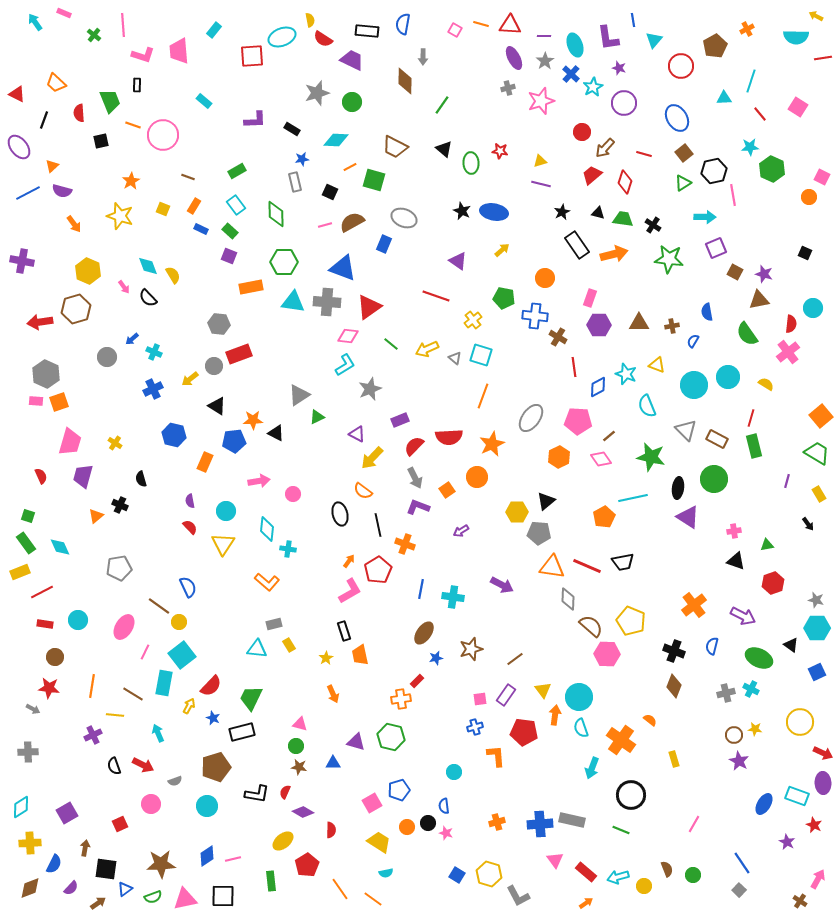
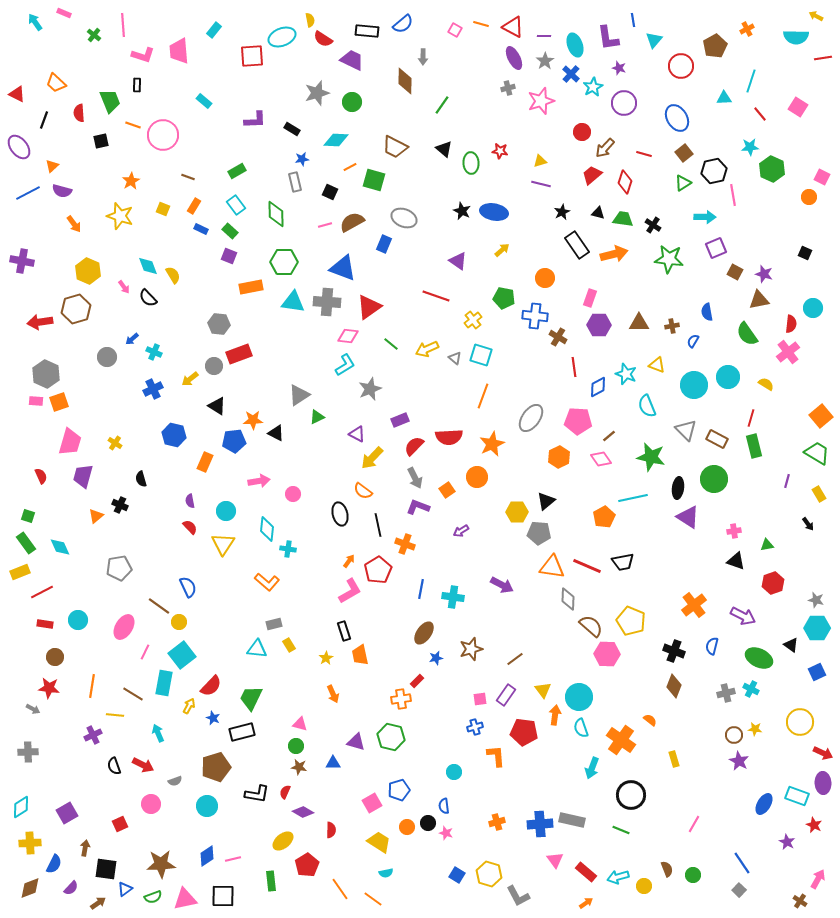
blue semicircle at (403, 24): rotated 140 degrees counterclockwise
red triangle at (510, 25): moved 3 px right, 2 px down; rotated 25 degrees clockwise
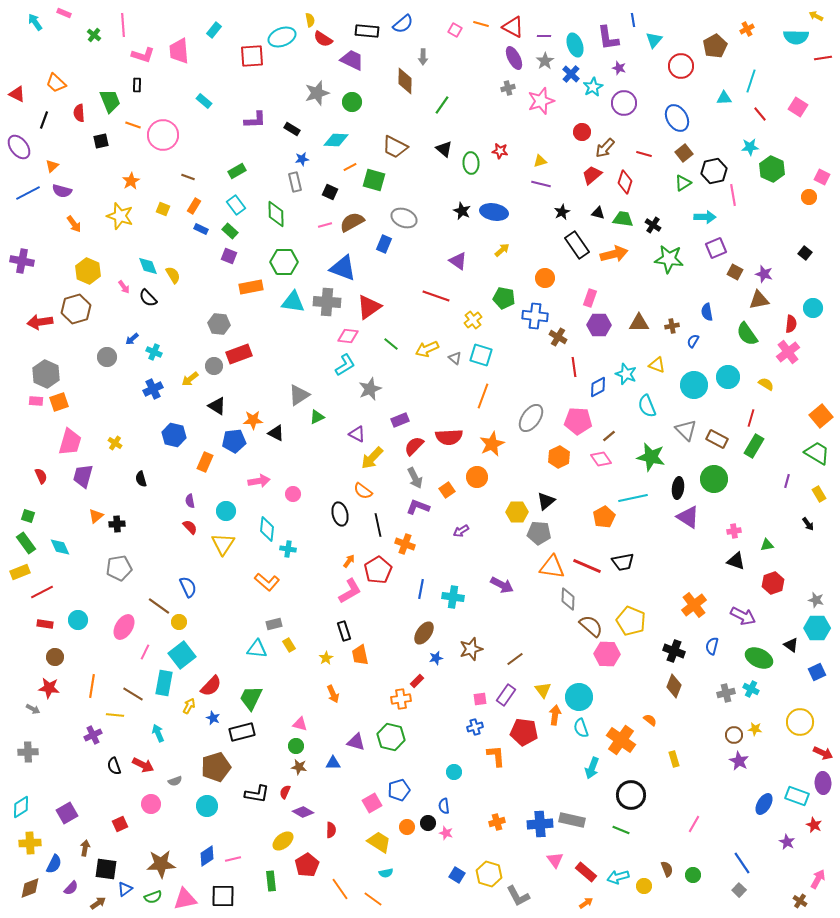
black square at (805, 253): rotated 16 degrees clockwise
green rectangle at (754, 446): rotated 45 degrees clockwise
black cross at (120, 505): moved 3 px left, 19 px down; rotated 28 degrees counterclockwise
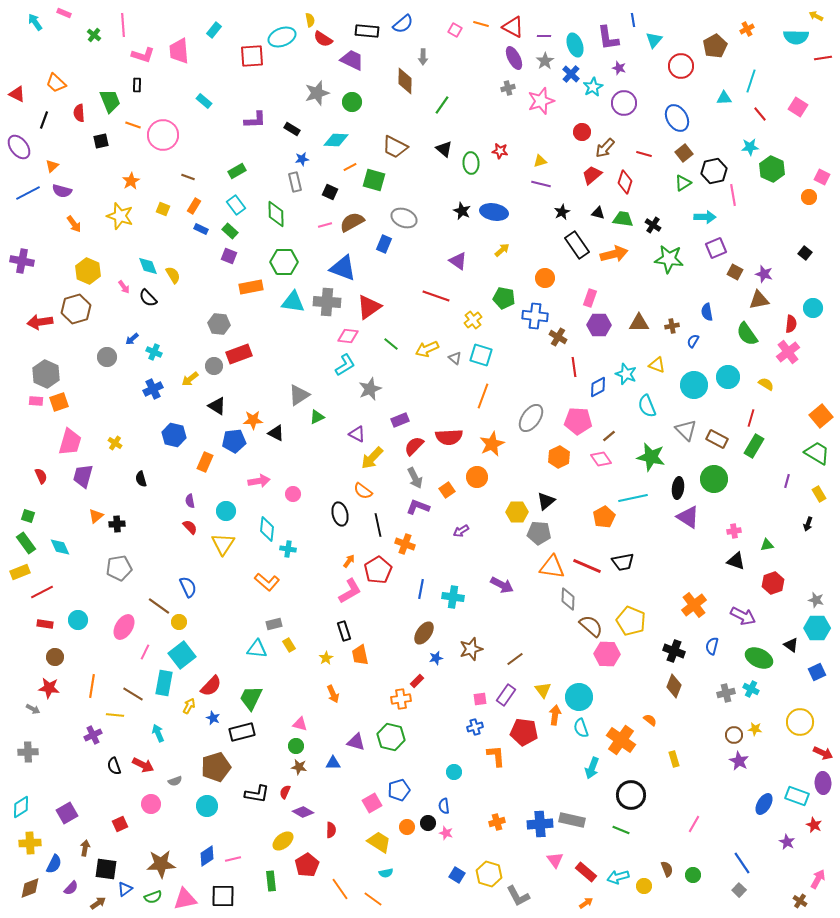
black arrow at (808, 524): rotated 56 degrees clockwise
